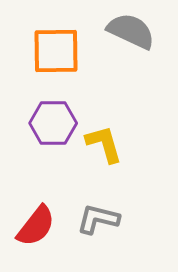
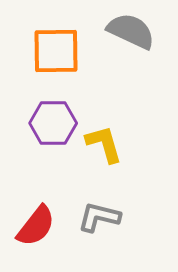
gray L-shape: moved 1 px right, 2 px up
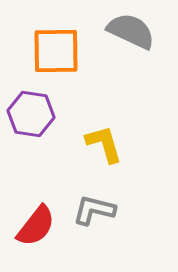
purple hexagon: moved 22 px left, 9 px up; rotated 9 degrees clockwise
gray L-shape: moved 5 px left, 7 px up
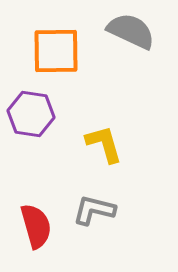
red semicircle: rotated 54 degrees counterclockwise
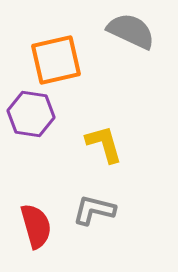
orange square: moved 9 px down; rotated 12 degrees counterclockwise
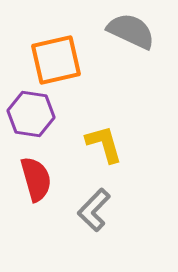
gray L-shape: rotated 60 degrees counterclockwise
red semicircle: moved 47 px up
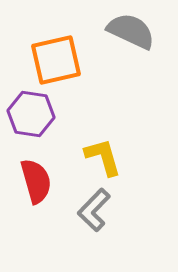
yellow L-shape: moved 1 px left, 13 px down
red semicircle: moved 2 px down
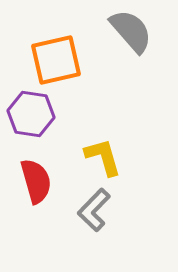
gray semicircle: rotated 24 degrees clockwise
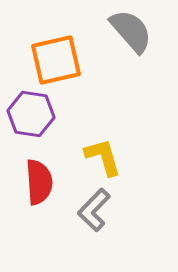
red semicircle: moved 3 px right, 1 px down; rotated 12 degrees clockwise
